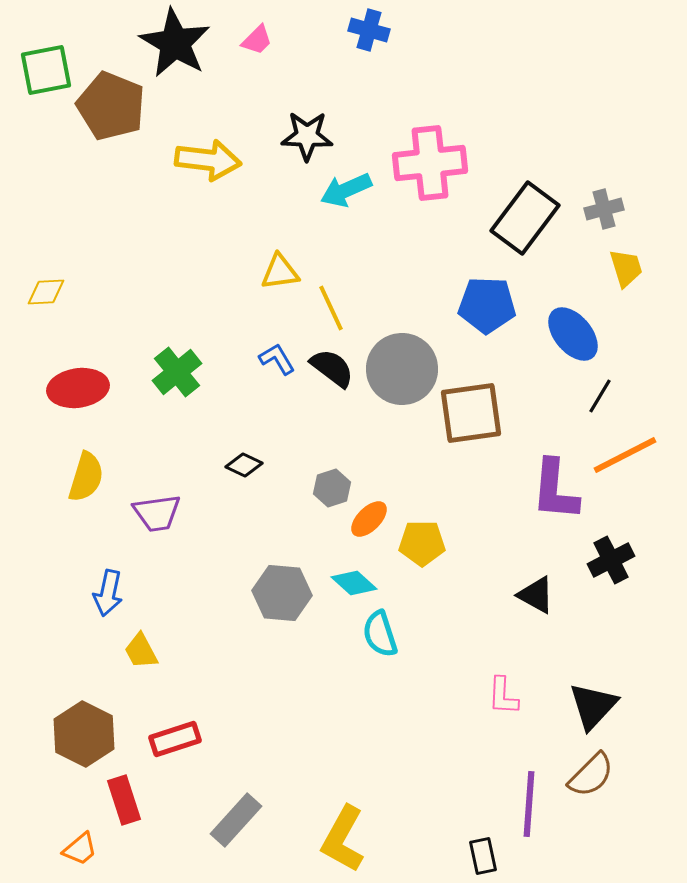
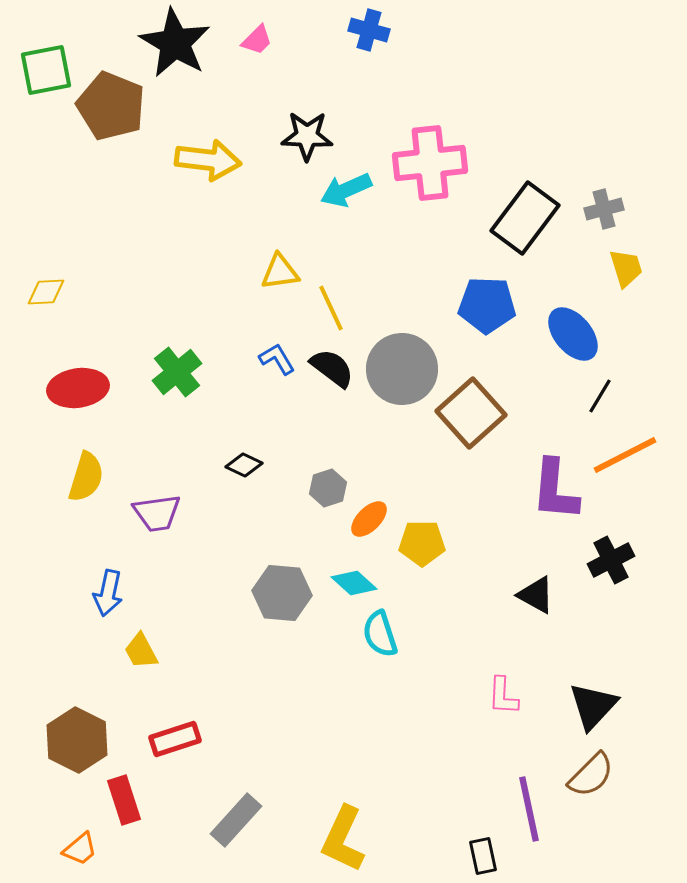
brown square at (471, 413): rotated 34 degrees counterclockwise
gray hexagon at (332, 488): moved 4 px left
brown hexagon at (84, 734): moved 7 px left, 6 px down
purple line at (529, 804): moved 5 px down; rotated 16 degrees counterclockwise
yellow L-shape at (343, 839): rotated 4 degrees counterclockwise
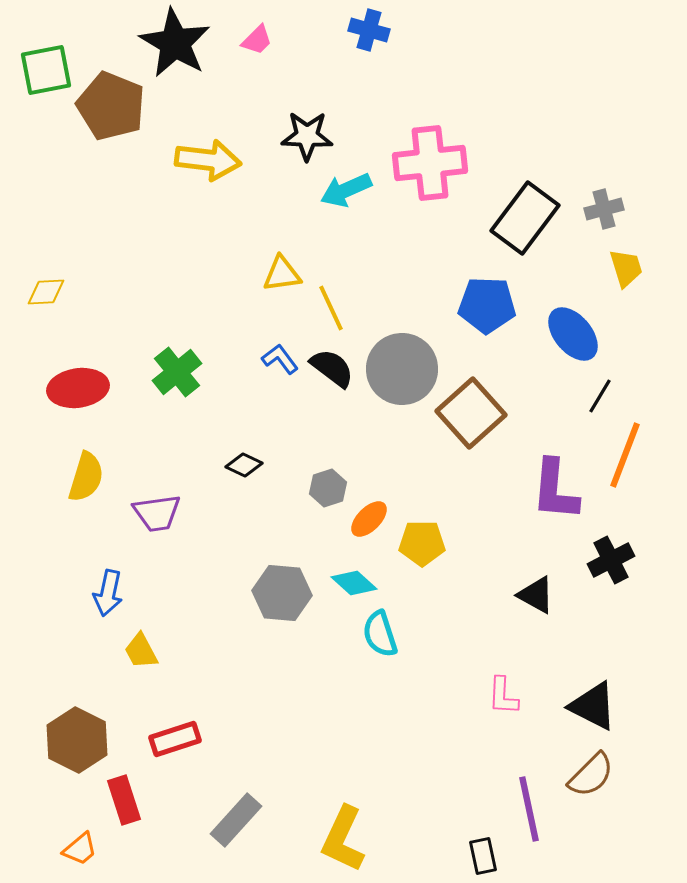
yellow triangle at (280, 272): moved 2 px right, 2 px down
blue L-shape at (277, 359): moved 3 px right; rotated 6 degrees counterclockwise
orange line at (625, 455): rotated 42 degrees counterclockwise
black triangle at (593, 706): rotated 46 degrees counterclockwise
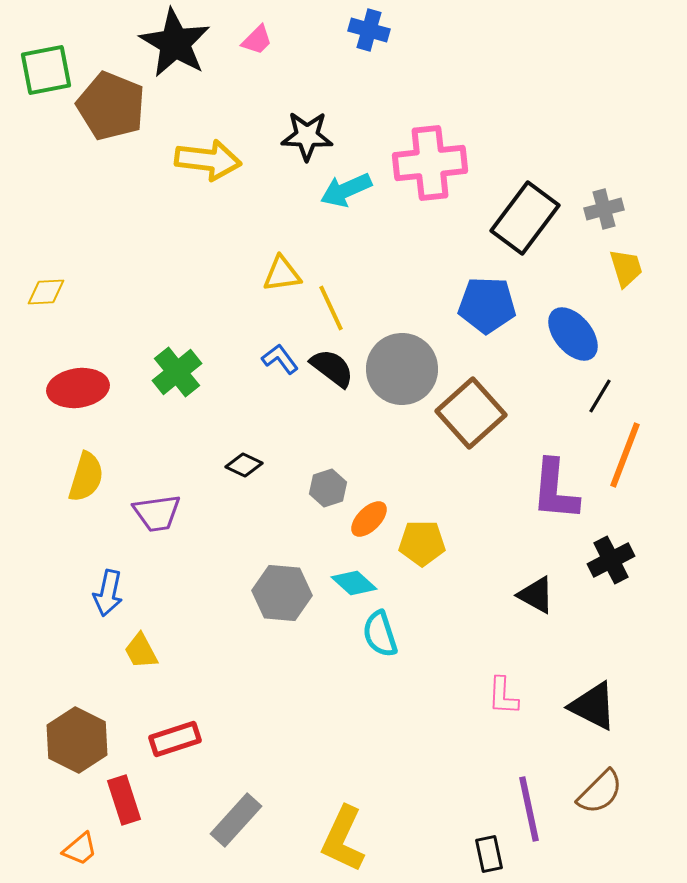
brown semicircle at (591, 775): moved 9 px right, 17 px down
black rectangle at (483, 856): moved 6 px right, 2 px up
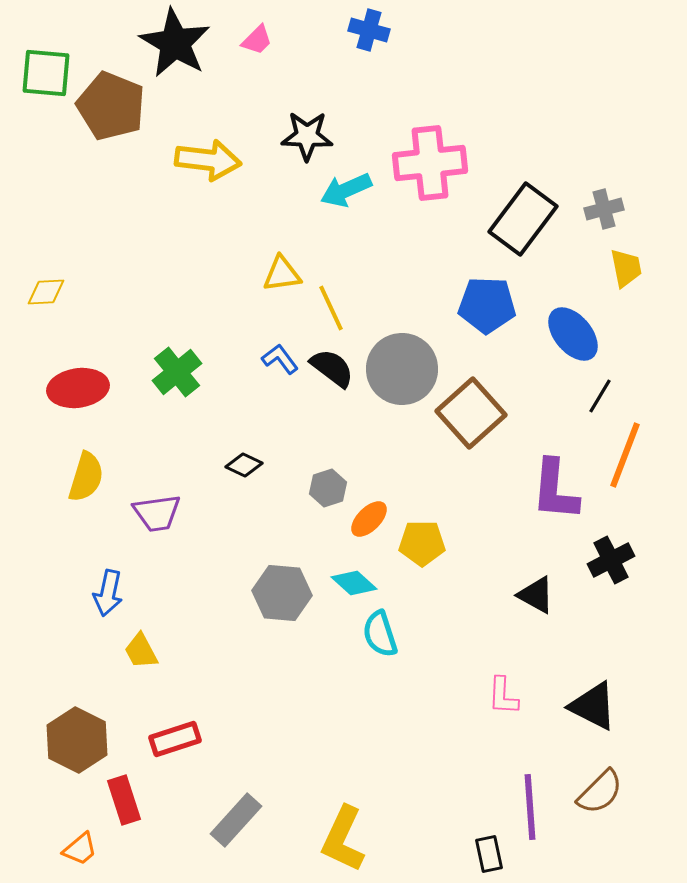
green square at (46, 70): moved 3 px down; rotated 16 degrees clockwise
black rectangle at (525, 218): moved 2 px left, 1 px down
yellow trapezoid at (626, 268): rotated 6 degrees clockwise
purple line at (529, 809): moved 1 px right, 2 px up; rotated 8 degrees clockwise
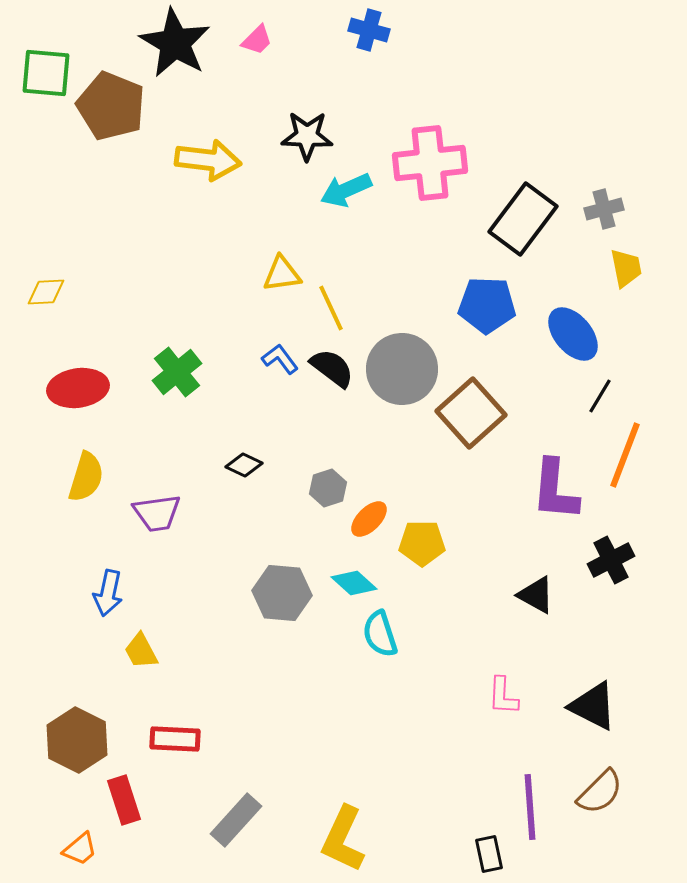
red rectangle at (175, 739): rotated 21 degrees clockwise
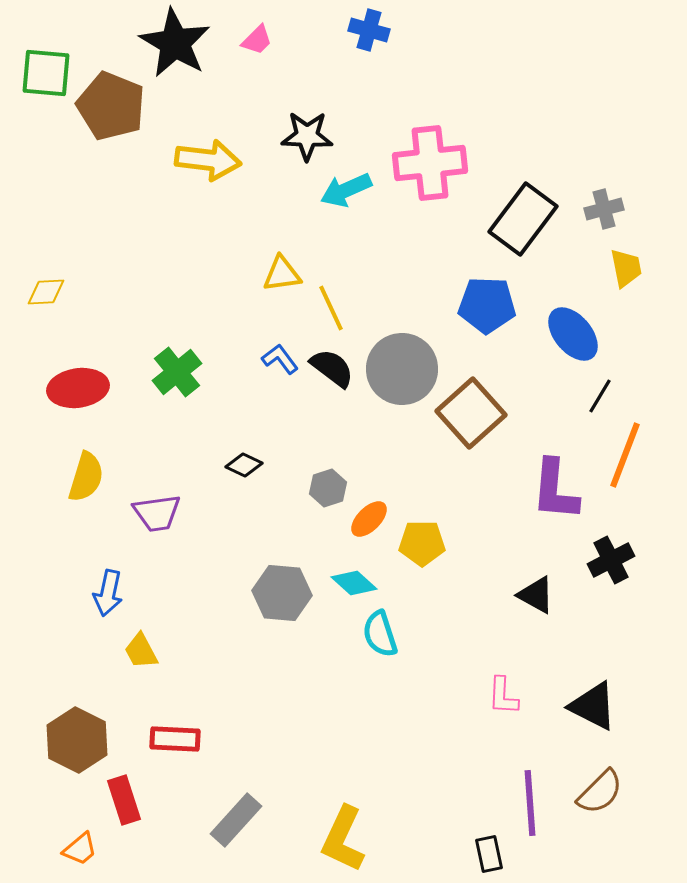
purple line at (530, 807): moved 4 px up
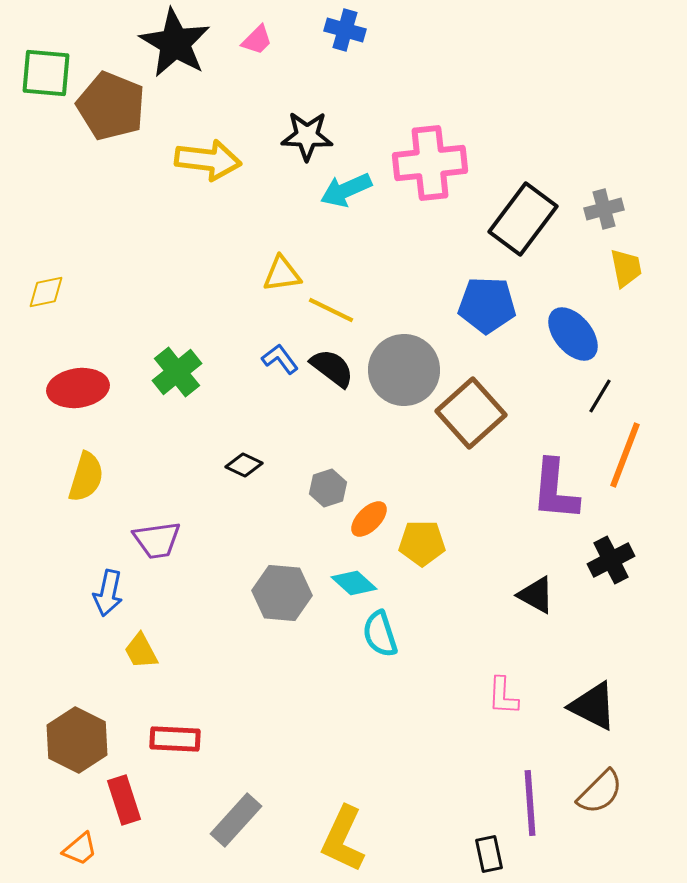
blue cross at (369, 30): moved 24 px left
yellow diamond at (46, 292): rotated 9 degrees counterclockwise
yellow line at (331, 308): moved 2 px down; rotated 39 degrees counterclockwise
gray circle at (402, 369): moved 2 px right, 1 px down
purple trapezoid at (157, 513): moved 27 px down
